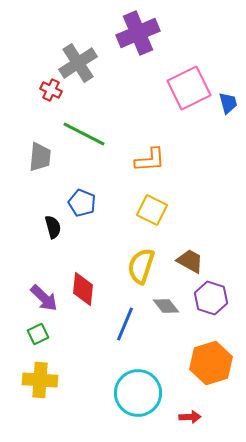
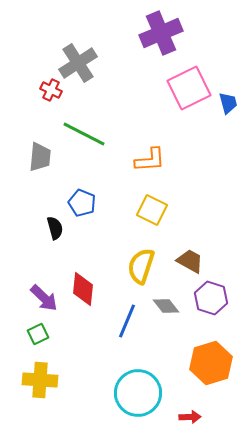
purple cross: moved 23 px right
black semicircle: moved 2 px right, 1 px down
blue line: moved 2 px right, 3 px up
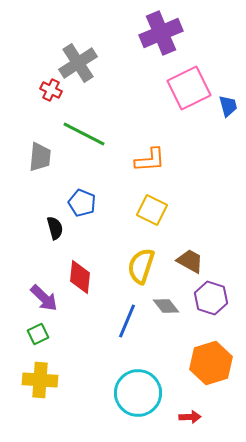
blue trapezoid: moved 3 px down
red diamond: moved 3 px left, 12 px up
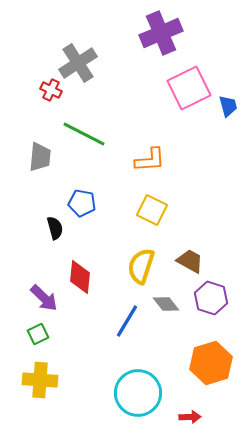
blue pentagon: rotated 12 degrees counterclockwise
gray diamond: moved 2 px up
blue line: rotated 8 degrees clockwise
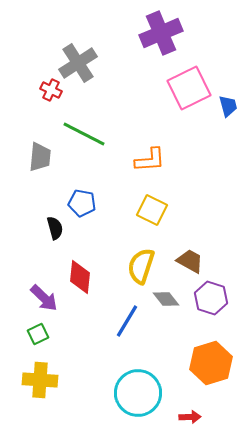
gray diamond: moved 5 px up
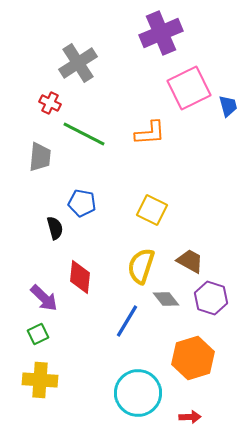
red cross: moved 1 px left, 13 px down
orange L-shape: moved 27 px up
orange hexagon: moved 18 px left, 5 px up
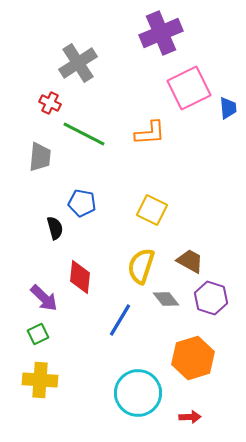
blue trapezoid: moved 2 px down; rotated 10 degrees clockwise
blue line: moved 7 px left, 1 px up
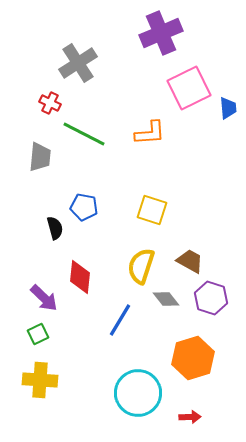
blue pentagon: moved 2 px right, 4 px down
yellow square: rotated 8 degrees counterclockwise
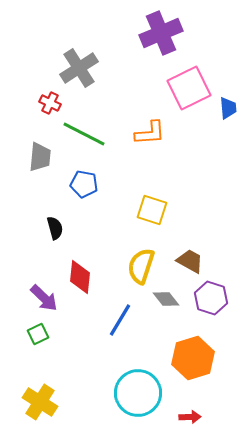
gray cross: moved 1 px right, 5 px down
blue pentagon: moved 23 px up
yellow cross: moved 22 px down; rotated 28 degrees clockwise
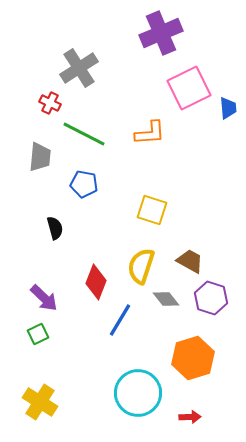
red diamond: moved 16 px right, 5 px down; rotated 16 degrees clockwise
